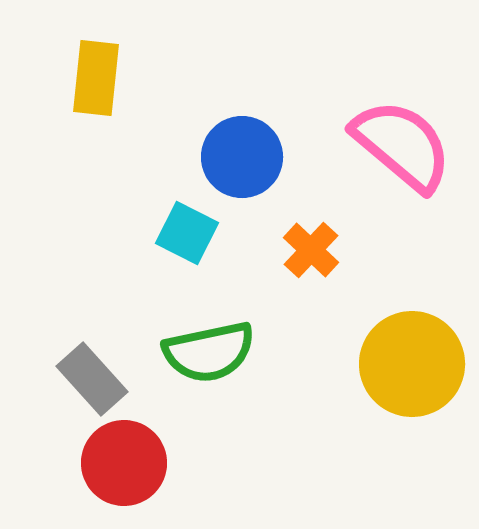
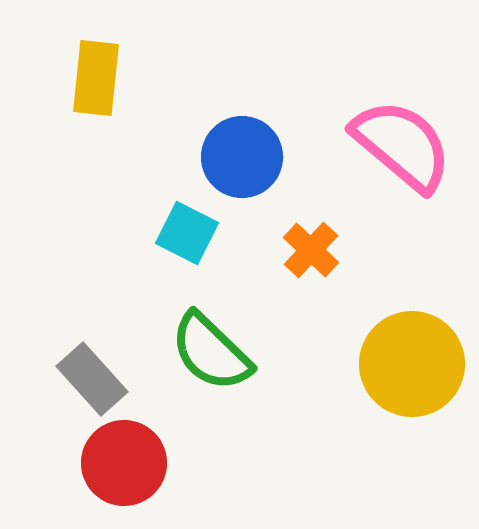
green semicircle: moved 2 px right; rotated 56 degrees clockwise
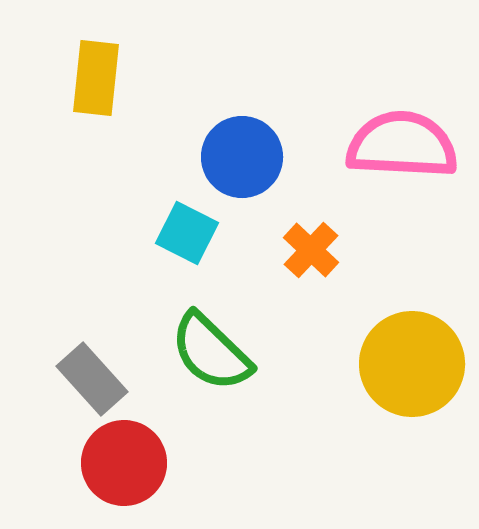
pink semicircle: rotated 37 degrees counterclockwise
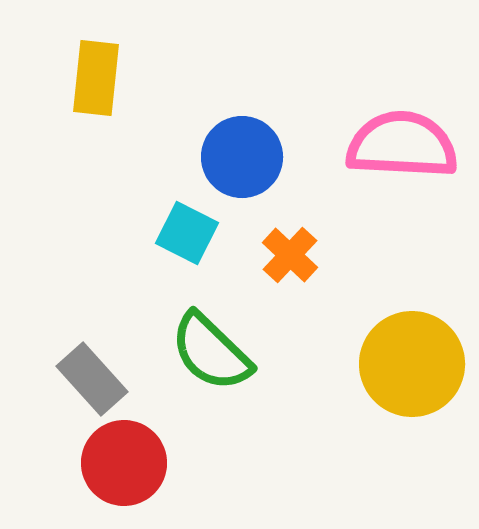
orange cross: moved 21 px left, 5 px down
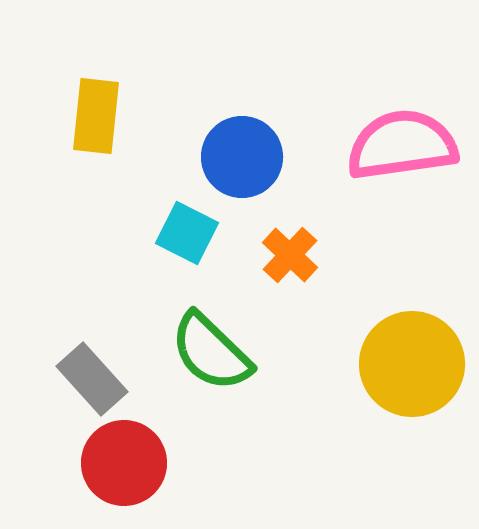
yellow rectangle: moved 38 px down
pink semicircle: rotated 11 degrees counterclockwise
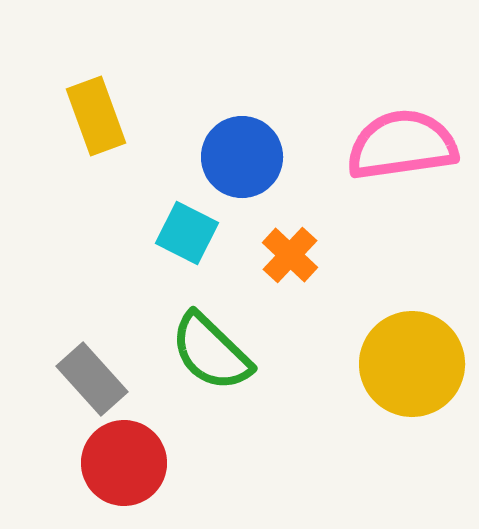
yellow rectangle: rotated 26 degrees counterclockwise
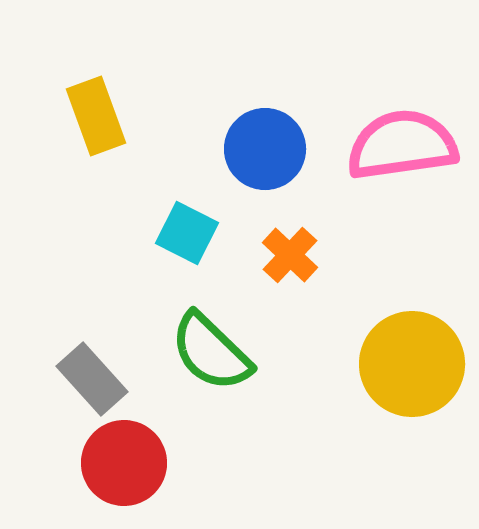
blue circle: moved 23 px right, 8 px up
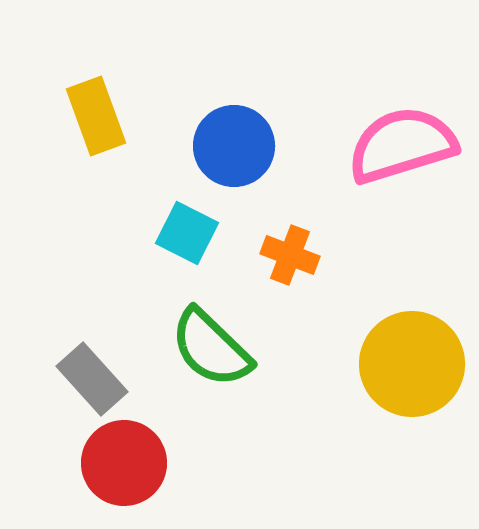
pink semicircle: rotated 9 degrees counterclockwise
blue circle: moved 31 px left, 3 px up
orange cross: rotated 22 degrees counterclockwise
green semicircle: moved 4 px up
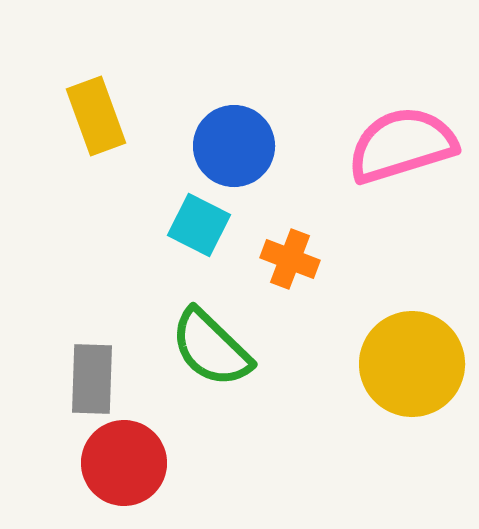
cyan square: moved 12 px right, 8 px up
orange cross: moved 4 px down
gray rectangle: rotated 44 degrees clockwise
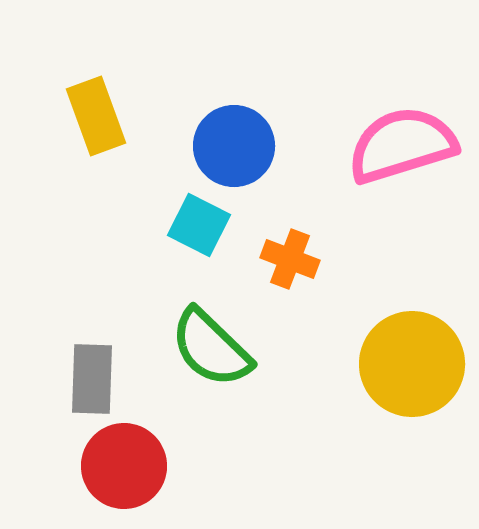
red circle: moved 3 px down
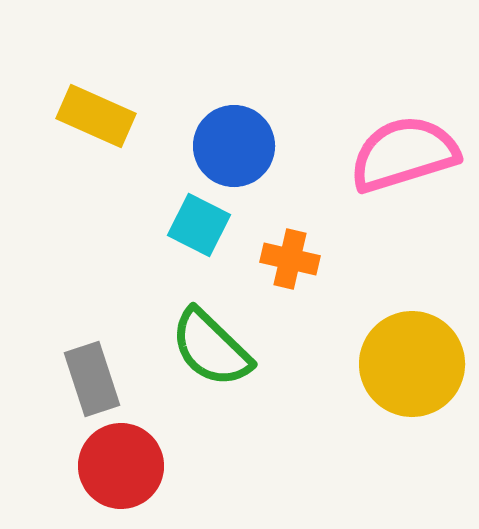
yellow rectangle: rotated 46 degrees counterclockwise
pink semicircle: moved 2 px right, 9 px down
orange cross: rotated 8 degrees counterclockwise
gray rectangle: rotated 20 degrees counterclockwise
red circle: moved 3 px left
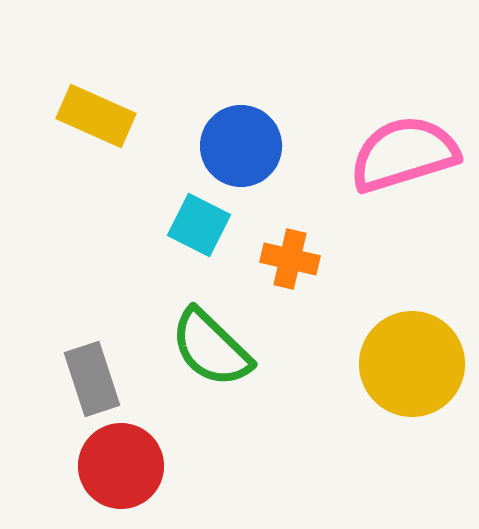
blue circle: moved 7 px right
